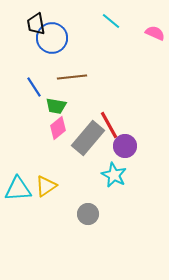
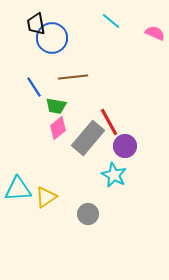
brown line: moved 1 px right
red line: moved 3 px up
yellow triangle: moved 11 px down
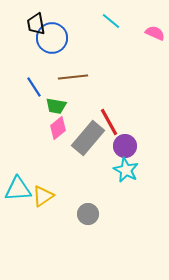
cyan star: moved 12 px right, 5 px up
yellow triangle: moved 3 px left, 1 px up
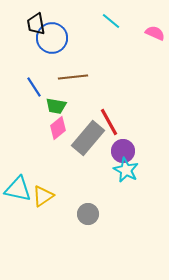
purple circle: moved 2 px left, 5 px down
cyan triangle: rotated 16 degrees clockwise
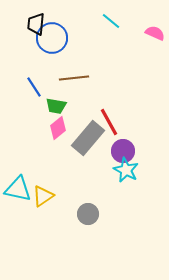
black trapezoid: rotated 15 degrees clockwise
brown line: moved 1 px right, 1 px down
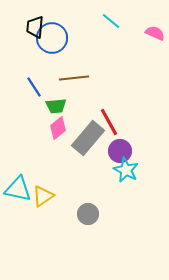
black trapezoid: moved 1 px left, 3 px down
green trapezoid: rotated 15 degrees counterclockwise
purple circle: moved 3 px left
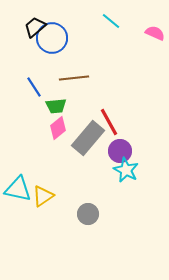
black trapezoid: rotated 45 degrees clockwise
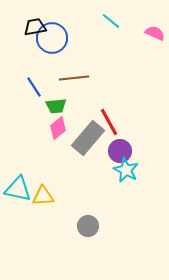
black trapezoid: rotated 30 degrees clockwise
yellow triangle: rotated 30 degrees clockwise
gray circle: moved 12 px down
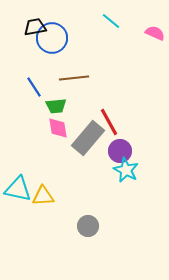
pink diamond: rotated 60 degrees counterclockwise
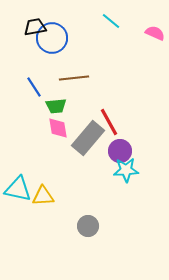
cyan star: rotated 30 degrees counterclockwise
